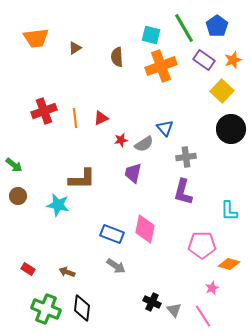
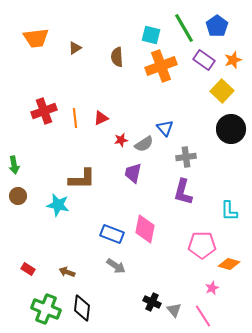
green arrow: rotated 42 degrees clockwise
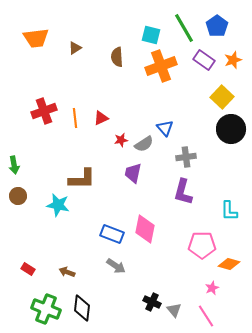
yellow square: moved 6 px down
pink line: moved 3 px right
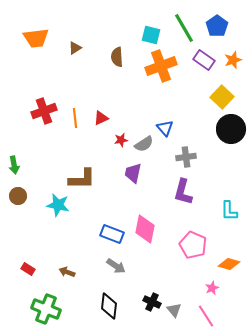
pink pentagon: moved 9 px left; rotated 24 degrees clockwise
black diamond: moved 27 px right, 2 px up
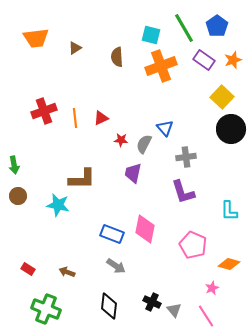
red star: rotated 16 degrees clockwise
gray semicircle: rotated 150 degrees clockwise
purple L-shape: rotated 32 degrees counterclockwise
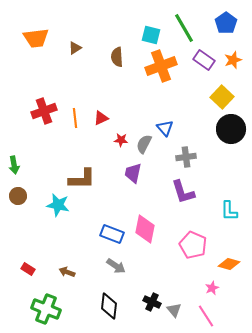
blue pentagon: moved 9 px right, 3 px up
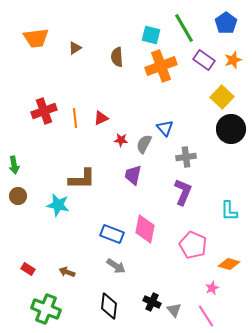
purple trapezoid: moved 2 px down
purple L-shape: rotated 140 degrees counterclockwise
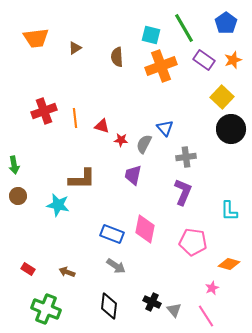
red triangle: moved 1 px right, 8 px down; rotated 42 degrees clockwise
pink pentagon: moved 3 px up; rotated 16 degrees counterclockwise
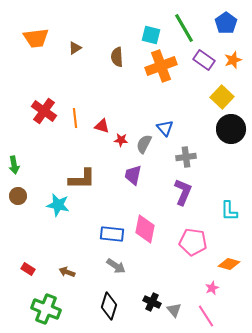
red cross: rotated 35 degrees counterclockwise
blue rectangle: rotated 15 degrees counterclockwise
black diamond: rotated 12 degrees clockwise
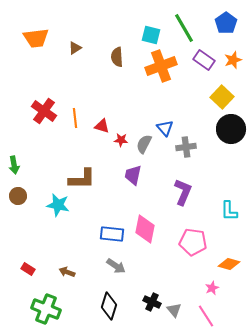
gray cross: moved 10 px up
